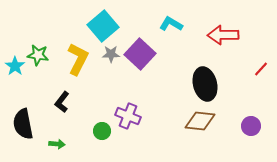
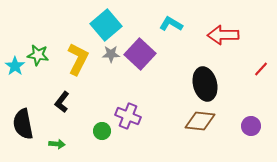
cyan square: moved 3 px right, 1 px up
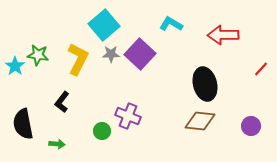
cyan square: moved 2 px left
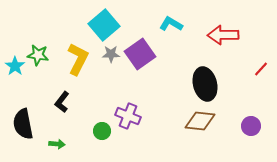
purple square: rotated 12 degrees clockwise
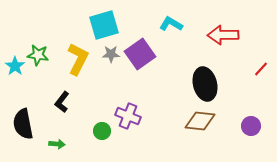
cyan square: rotated 24 degrees clockwise
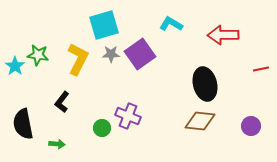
red line: rotated 35 degrees clockwise
green circle: moved 3 px up
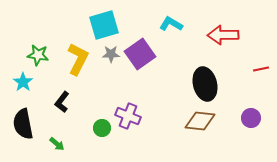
cyan star: moved 8 px right, 16 px down
purple circle: moved 8 px up
green arrow: rotated 35 degrees clockwise
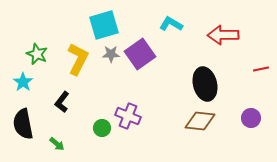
green star: moved 1 px left, 1 px up; rotated 15 degrees clockwise
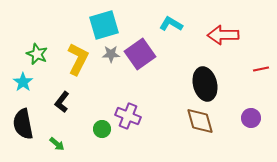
brown diamond: rotated 68 degrees clockwise
green circle: moved 1 px down
